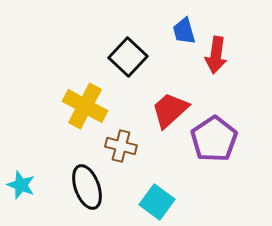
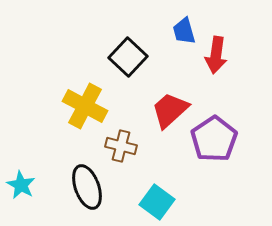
cyan star: rotated 8 degrees clockwise
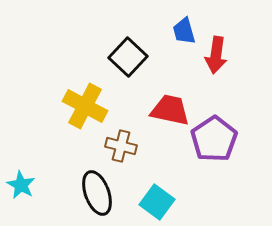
red trapezoid: rotated 54 degrees clockwise
black ellipse: moved 10 px right, 6 px down
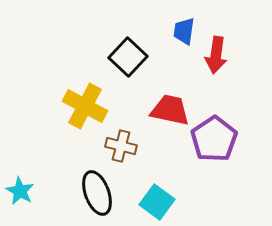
blue trapezoid: rotated 24 degrees clockwise
cyan star: moved 1 px left, 6 px down
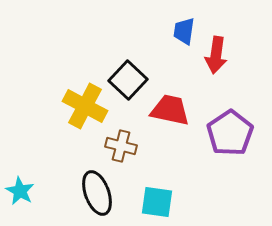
black square: moved 23 px down
purple pentagon: moved 16 px right, 6 px up
cyan square: rotated 28 degrees counterclockwise
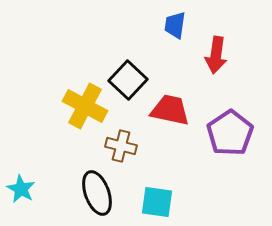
blue trapezoid: moved 9 px left, 6 px up
cyan star: moved 1 px right, 2 px up
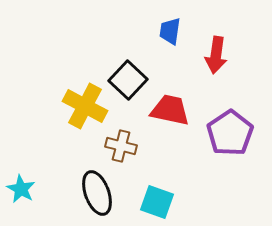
blue trapezoid: moved 5 px left, 6 px down
cyan square: rotated 12 degrees clockwise
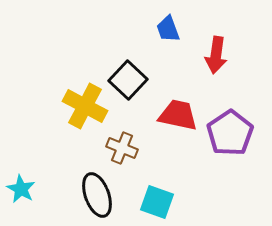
blue trapezoid: moved 2 px left, 2 px up; rotated 28 degrees counterclockwise
red trapezoid: moved 8 px right, 5 px down
brown cross: moved 1 px right, 2 px down; rotated 8 degrees clockwise
black ellipse: moved 2 px down
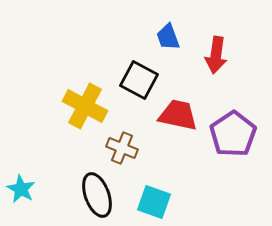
blue trapezoid: moved 8 px down
black square: moved 11 px right; rotated 15 degrees counterclockwise
purple pentagon: moved 3 px right, 1 px down
cyan square: moved 3 px left
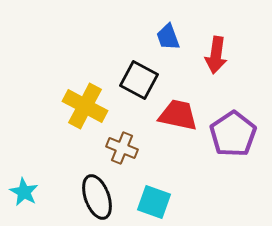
cyan star: moved 3 px right, 3 px down
black ellipse: moved 2 px down
